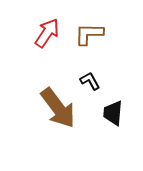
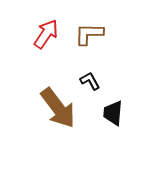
red arrow: moved 1 px left, 1 px down
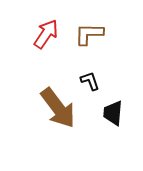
black L-shape: rotated 10 degrees clockwise
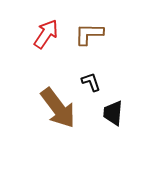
black L-shape: moved 1 px right, 1 px down
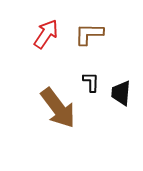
black L-shape: rotated 20 degrees clockwise
black trapezoid: moved 8 px right, 20 px up
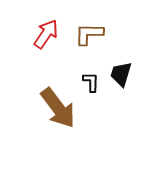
black trapezoid: moved 19 px up; rotated 12 degrees clockwise
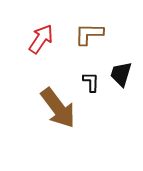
red arrow: moved 5 px left, 5 px down
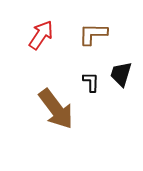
brown L-shape: moved 4 px right
red arrow: moved 4 px up
brown arrow: moved 2 px left, 1 px down
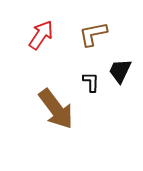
brown L-shape: rotated 12 degrees counterclockwise
black trapezoid: moved 1 px left, 3 px up; rotated 8 degrees clockwise
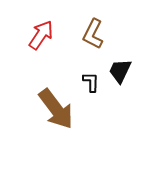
brown L-shape: rotated 52 degrees counterclockwise
